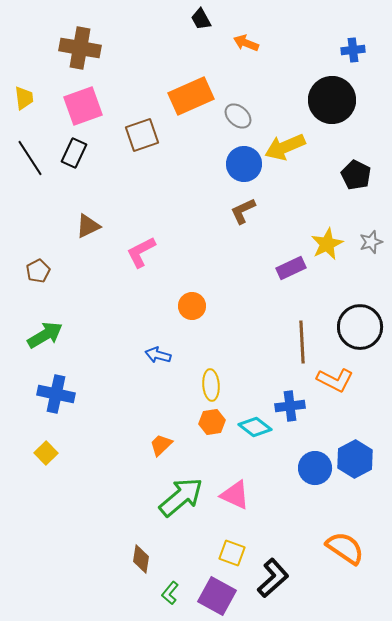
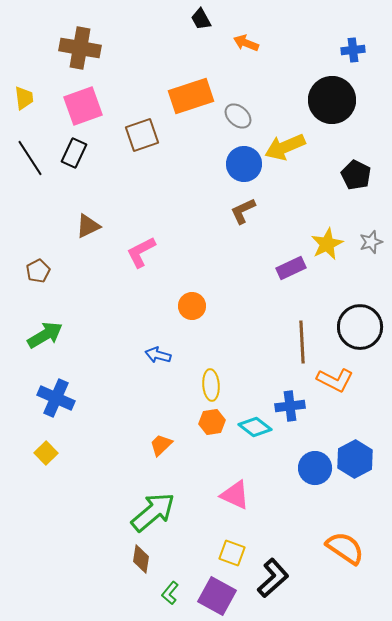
orange rectangle at (191, 96): rotated 6 degrees clockwise
blue cross at (56, 394): moved 4 px down; rotated 12 degrees clockwise
green arrow at (181, 497): moved 28 px left, 15 px down
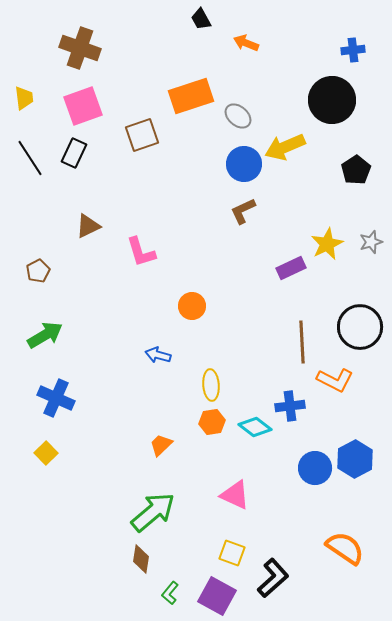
brown cross at (80, 48): rotated 9 degrees clockwise
black pentagon at (356, 175): moved 5 px up; rotated 12 degrees clockwise
pink L-shape at (141, 252): rotated 80 degrees counterclockwise
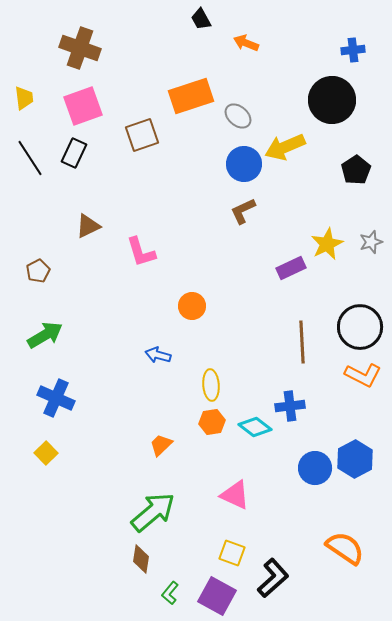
orange L-shape at (335, 380): moved 28 px right, 5 px up
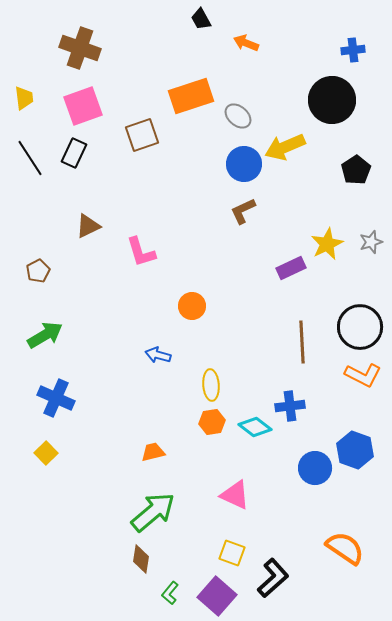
orange trapezoid at (161, 445): moved 8 px left, 7 px down; rotated 30 degrees clockwise
blue hexagon at (355, 459): moved 9 px up; rotated 12 degrees counterclockwise
purple square at (217, 596): rotated 12 degrees clockwise
